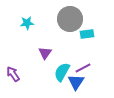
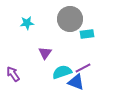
cyan semicircle: rotated 42 degrees clockwise
blue triangle: rotated 42 degrees counterclockwise
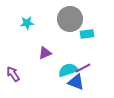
purple triangle: rotated 32 degrees clockwise
cyan semicircle: moved 6 px right, 2 px up
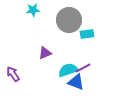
gray circle: moved 1 px left, 1 px down
cyan star: moved 6 px right, 13 px up
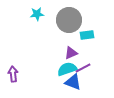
cyan star: moved 4 px right, 4 px down
cyan rectangle: moved 1 px down
purple triangle: moved 26 px right
cyan semicircle: moved 1 px left, 1 px up
purple arrow: rotated 28 degrees clockwise
blue triangle: moved 3 px left
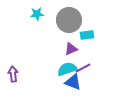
purple triangle: moved 4 px up
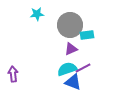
gray circle: moved 1 px right, 5 px down
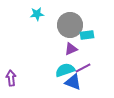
cyan semicircle: moved 2 px left, 1 px down
purple arrow: moved 2 px left, 4 px down
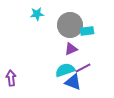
cyan rectangle: moved 4 px up
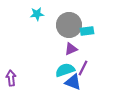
gray circle: moved 1 px left
purple line: rotated 35 degrees counterclockwise
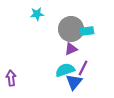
gray circle: moved 2 px right, 4 px down
blue triangle: moved 1 px right; rotated 48 degrees clockwise
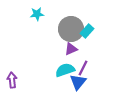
cyan rectangle: rotated 40 degrees counterclockwise
purple arrow: moved 1 px right, 2 px down
blue triangle: moved 4 px right
